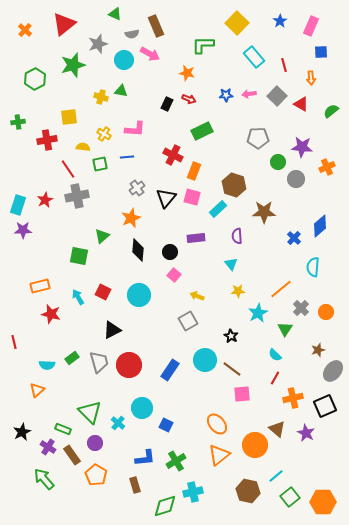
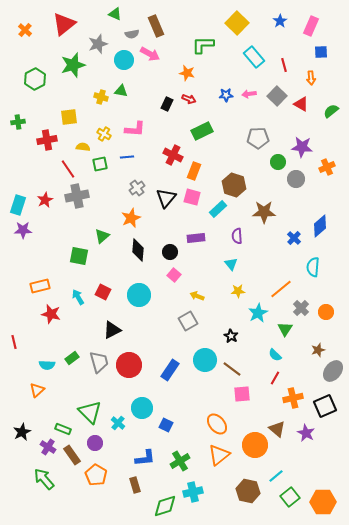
green cross at (176, 461): moved 4 px right
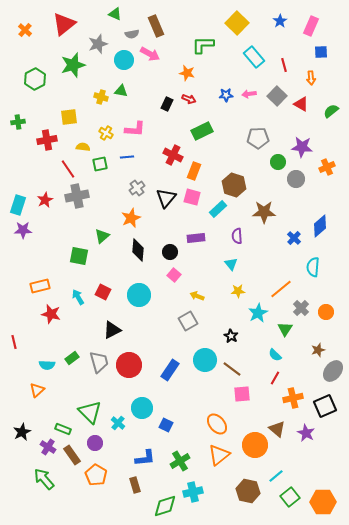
yellow cross at (104, 134): moved 2 px right, 1 px up
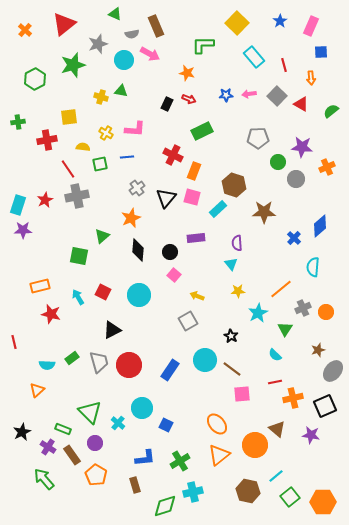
purple semicircle at (237, 236): moved 7 px down
gray cross at (301, 308): moved 2 px right; rotated 21 degrees clockwise
red line at (275, 378): moved 4 px down; rotated 48 degrees clockwise
purple star at (306, 433): moved 5 px right, 2 px down; rotated 18 degrees counterclockwise
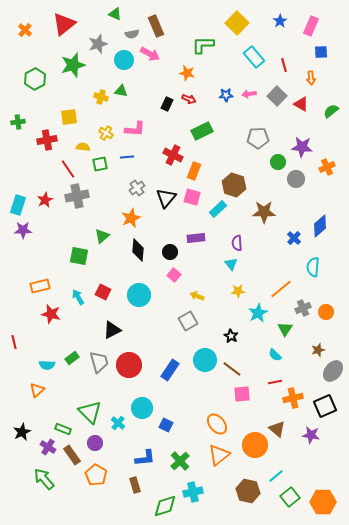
green cross at (180, 461): rotated 12 degrees counterclockwise
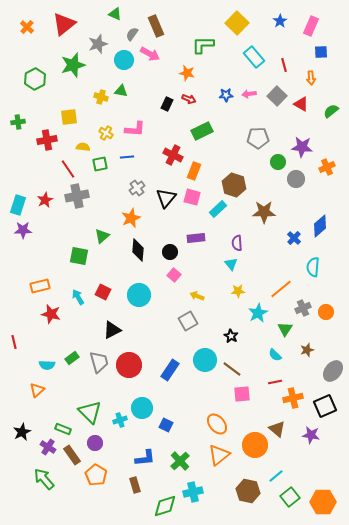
orange cross at (25, 30): moved 2 px right, 3 px up
gray semicircle at (132, 34): rotated 136 degrees clockwise
brown star at (318, 350): moved 11 px left
cyan cross at (118, 423): moved 2 px right, 3 px up; rotated 32 degrees clockwise
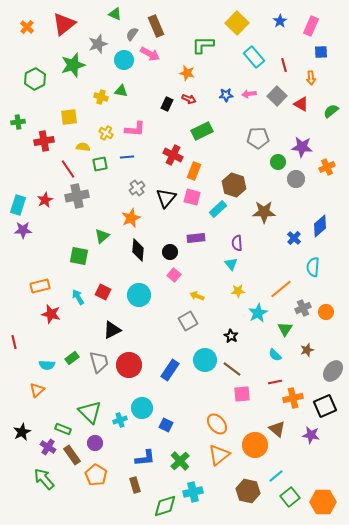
red cross at (47, 140): moved 3 px left, 1 px down
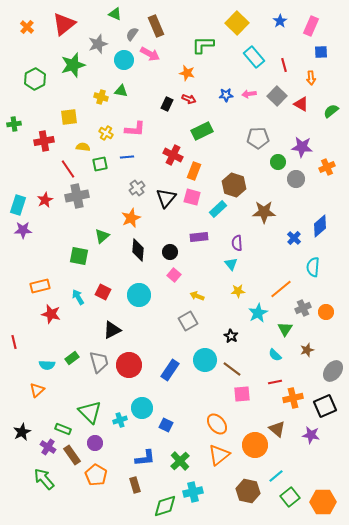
green cross at (18, 122): moved 4 px left, 2 px down
purple rectangle at (196, 238): moved 3 px right, 1 px up
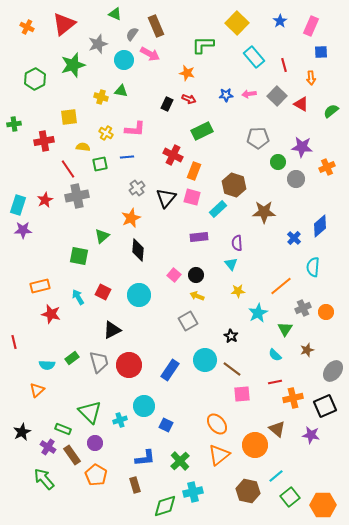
orange cross at (27, 27): rotated 16 degrees counterclockwise
black circle at (170, 252): moved 26 px right, 23 px down
orange line at (281, 289): moved 3 px up
cyan circle at (142, 408): moved 2 px right, 2 px up
orange hexagon at (323, 502): moved 3 px down
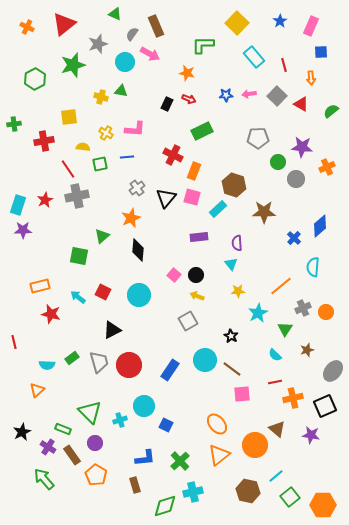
cyan circle at (124, 60): moved 1 px right, 2 px down
cyan arrow at (78, 297): rotated 21 degrees counterclockwise
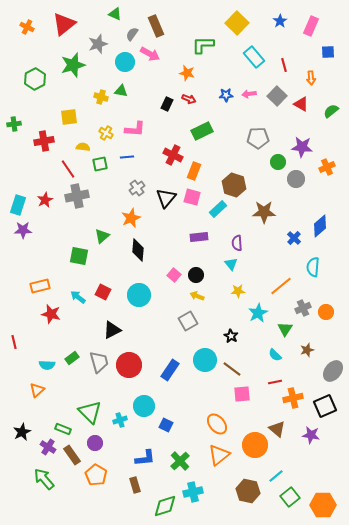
blue square at (321, 52): moved 7 px right
